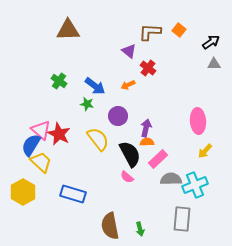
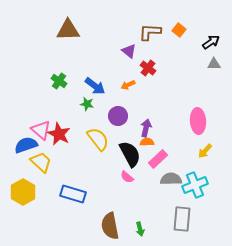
blue semicircle: moved 5 px left; rotated 40 degrees clockwise
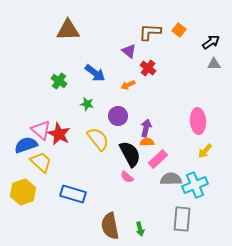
blue arrow: moved 13 px up
yellow hexagon: rotated 10 degrees clockwise
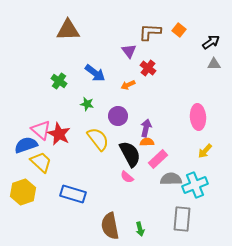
purple triangle: rotated 14 degrees clockwise
pink ellipse: moved 4 px up
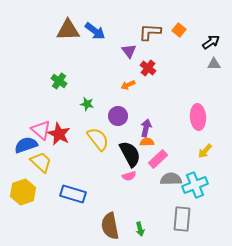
blue arrow: moved 42 px up
pink semicircle: moved 2 px right, 1 px up; rotated 56 degrees counterclockwise
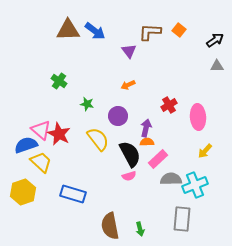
black arrow: moved 4 px right, 2 px up
gray triangle: moved 3 px right, 2 px down
red cross: moved 21 px right, 37 px down; rotated 21 degrees clockwise
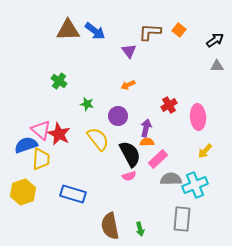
yellow trapezoid: moved 3 px up; rotated 50 degrees clockwise
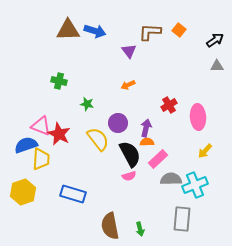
blue arrow: rotated 20 degrees counterclockwise
green cross: rotated 21 degrees counterclockwise
purple circle: moved 7 px down
pink triangle: moved 4 px up; rotated 20 degrees counterclockwise
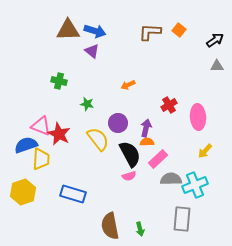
purple triangle: moved 37 px left; rotated 14 degrees counterclockwise
